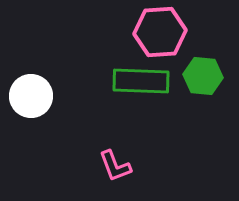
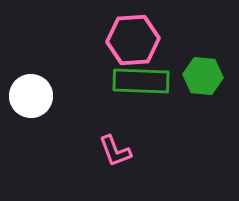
pink hexagon: moved 27 px left, 8 px down
pink L-shape: moved 15 px up
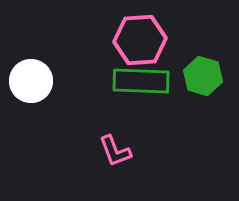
pink hexagon: moved 7 px right
green hexagon: rotated 12 degrees clockwise
white circle: moved 15 px up
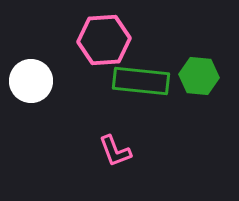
pink hexagon: moved 36 px left
green hexagon: moved 4 px left; rotated 12 degrees counterclockwise
green rectangle: rotated 4 degrees clockwise
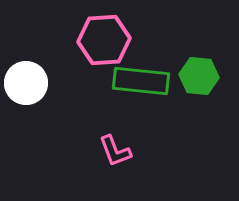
white circle: moved 5 px left, 2 px down
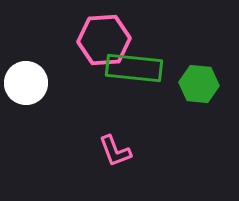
green hexagon: moved 8 px down
green rectangle: moved 7 px left, 13 px up
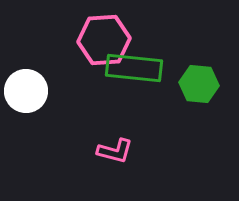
white circle: moved 8 px down
pink L-shape: rotated 54 degrees counterclockwise
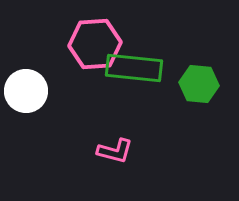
pink hexagon: moved 9 px left, 4 px down
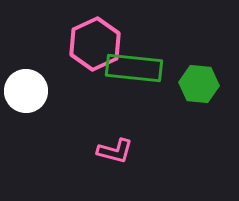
pink hexagon: rotated 21 degrees counterclockwise
